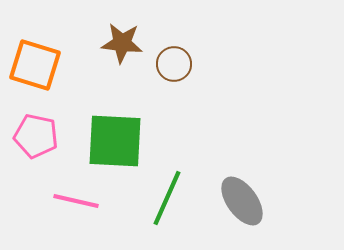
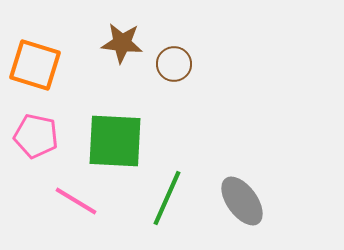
pink line: rotated 18 degrees clockwise
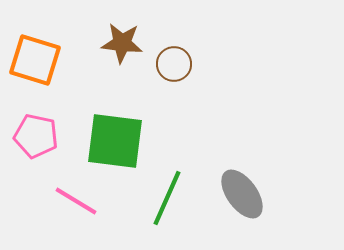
orange square: moved 5 px up
green square: rotated 4 degrees clockwise
gray ellipse: moved 7 px up
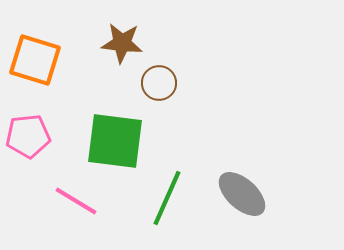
brown circle: moved 15 px left, 19 px down
pink pentagon: moved 8 px left; rotated 18 degrees counterclockwise
gray ellipse: rotated 12 degrees counterclockwise
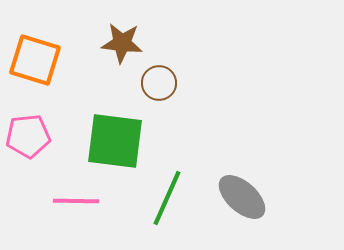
gray ellipse: moved 3 px down
pink line: rotated 30 degrees counterclockwise
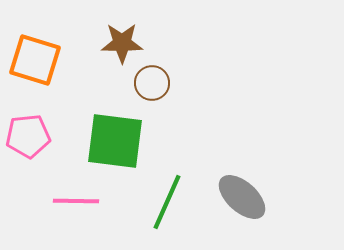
brown star: rotated 6 degrees counterclockwise
brown circle: moved 7 px left
green line: moved 4 px down
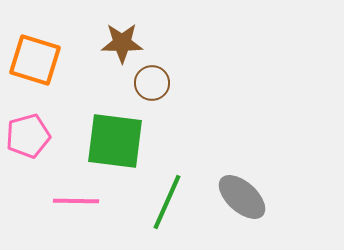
pink pentagon: rotated 9 degrees counterclockwise
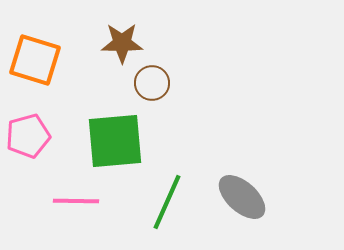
green square: rotated 12 degrees counterclockwise
